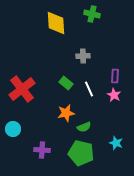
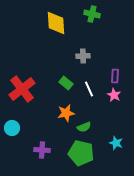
cyan circle: moved 1 px left, 1 px up
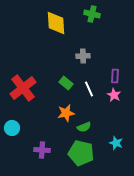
red cross: moved 1 px right, 1 px up
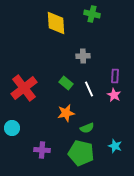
red cross: moved 1 px right
green semicircle: moved 3 px right, 1 px down
cyan star: moved 1 px left, 3 px down
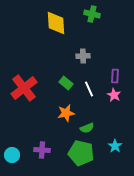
cyan circle: moved 27 px down
cyan star: rotated 16 degrees clockwise
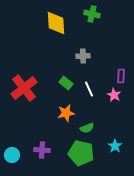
purple rectangle: moved 6 px right
